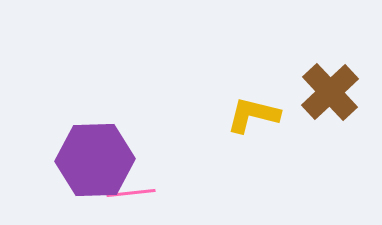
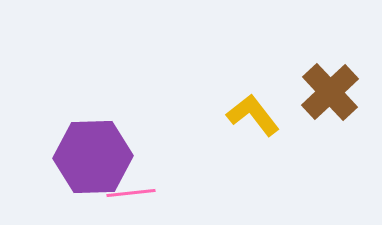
yellow L-shape: rotated 38 degrees clockwise
purple hexagon: moved 2 px left, 3 px up
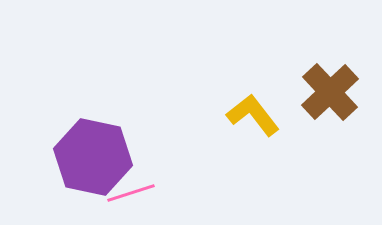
purple hexagon: rotated 14 degrees clockwise
pink line: rotated 12 degrees counterclockwise
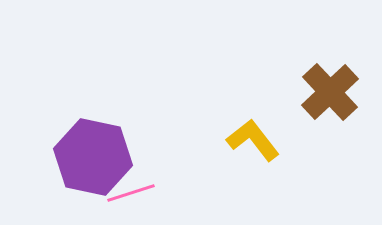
yellow L-shape: moved 25 px down
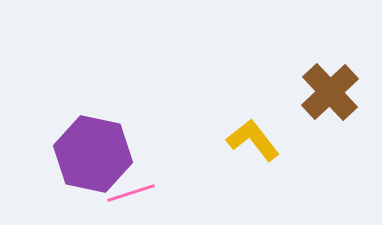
purple hexagon: moved 3 px up
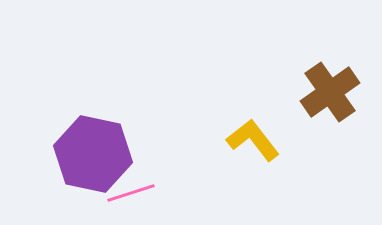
brown cross: rotated 8 degrees clockwise
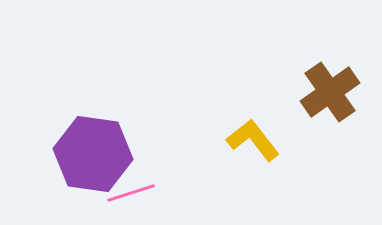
purple hexagon: rotated 4 degrees counterclockwise
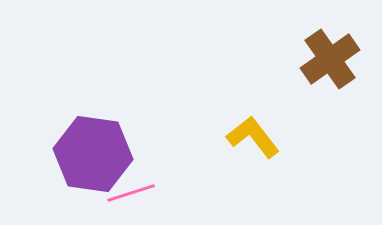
brown cross: moved 33 px up
yellow L-shape: moved 3 px up
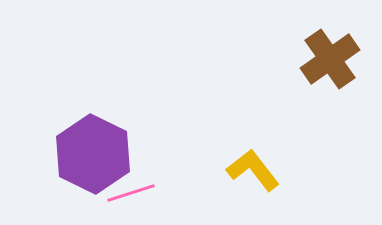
yellow L-shape: moved 33 px down
purple hexagon: rotated 18 degrees clockwise
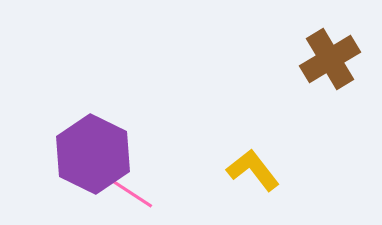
brown cross: rotated 4 degrees clockwise
pink line: rotated 51 degrees clockwise
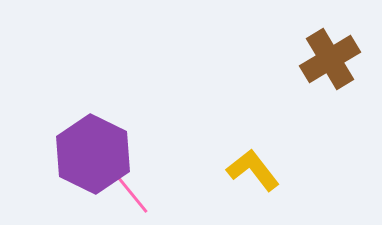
pink line: rotated 18 degrees clockwise
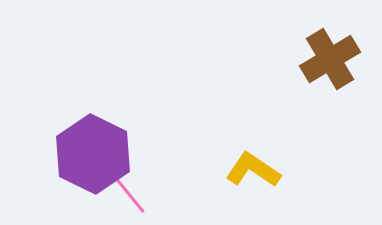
yellow L-shape: rotated 18 degrees counterclockwise
pink line: moved 3 px left
